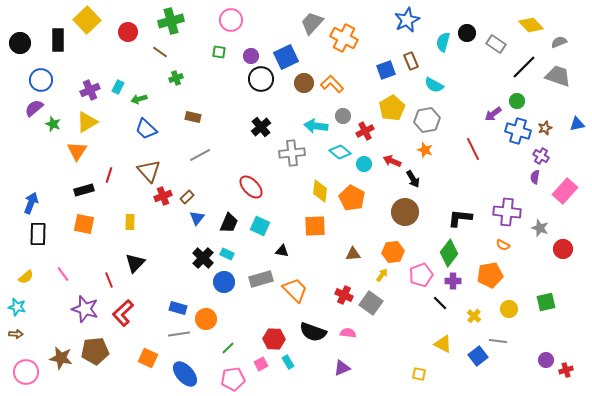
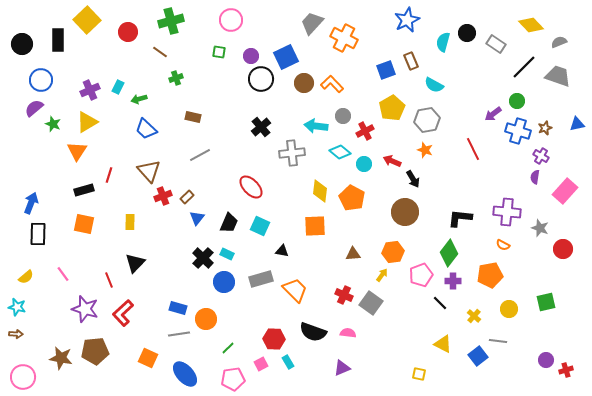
black circle at (20, 43): moved 2 px right, 1 px down
pink circle at (26, 372): moved 3 px left, 5 px down
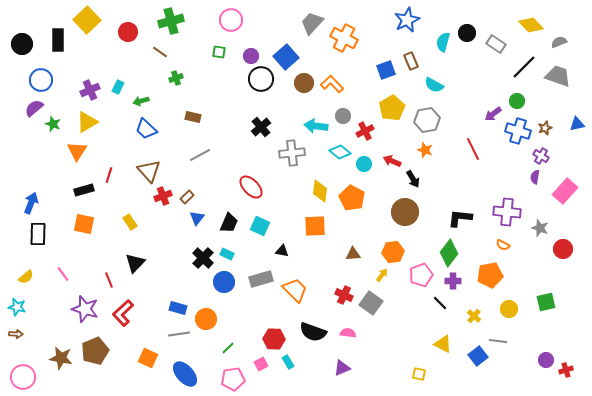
blue square at (286, 57): rotated 15 degrees counterclockwise
green arrow at (139, 99): moved 2 px right, 2 px down
yellow rectangle at (130, 222): rotated 35 degrees counterclockwise
brown pentagon at (95, 351): rotated 16 degrees counterclockwise
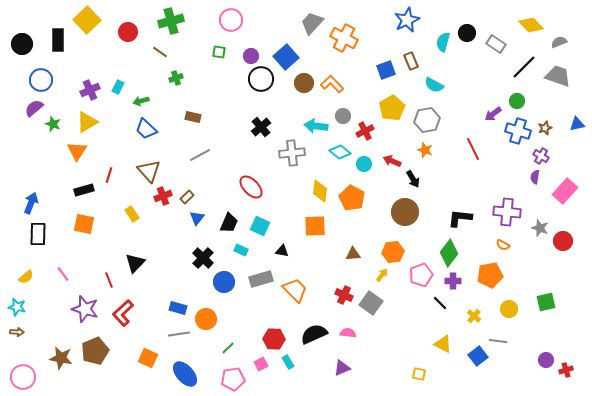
yellow rectangle at (130, 222): moved 2 px right, 8 px up
red circle at (563, 249): moved 8 px up
cyan rectangle at (227, 254): moved 14 px right, 4 px up
black semicircle at (313, 332): moved 1 px right, 2 px down; rotated 136 degrees clockwise
brown arrow at (16, 334): moved 1 px right, 2 px up
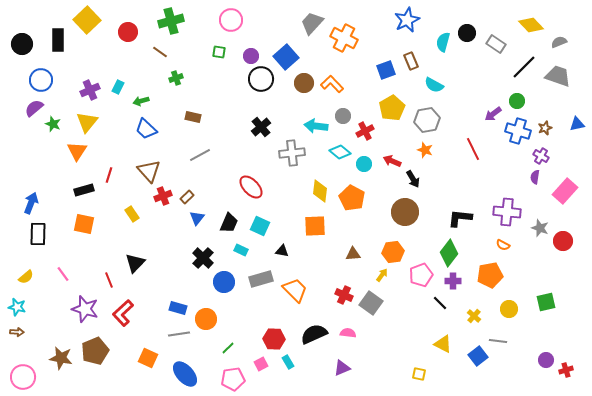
yellow triangle at (87, 122): rotated 20 degrees counterclockwise
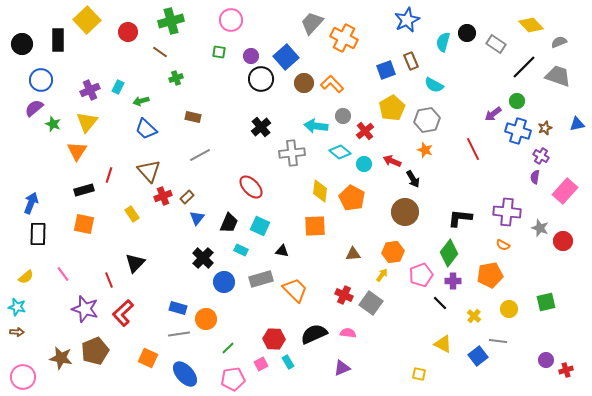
red cross at (365, 131): rotated 12 degrees counterclockwise
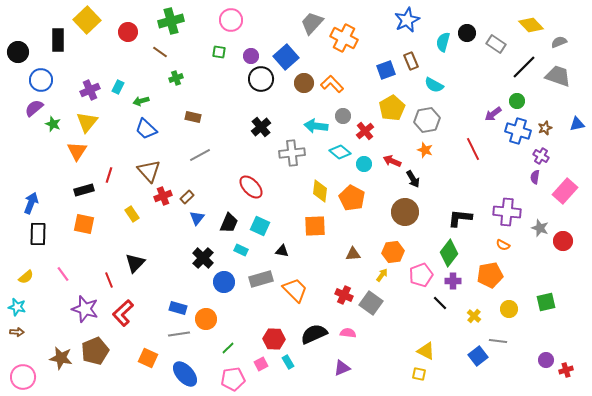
black circle at (22, 44): moved 4 px left, 8 px down
yellow triangle at (443, 344): moved 17 px left, 7 px down
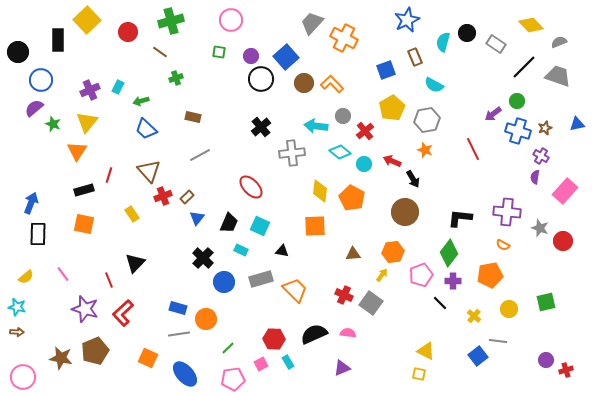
brown rectangle at (411, 61): moved 4 px right, 4 px up
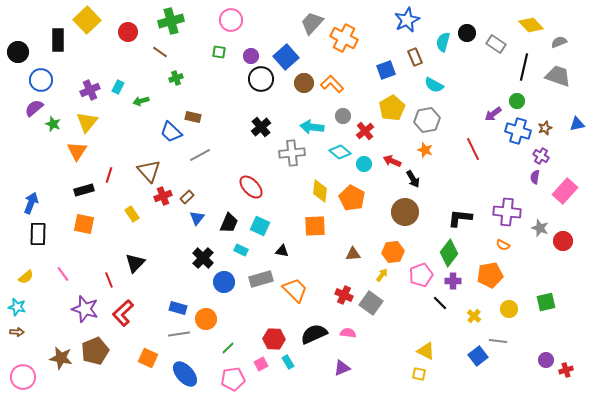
black line at (524, 67): rotated 32 degrees counterclockwise
cyan arrow at (316, 126): moved 4 px left, 1 px down
blue trapezoid at (146, 129): moved 25 px right, 3 px down
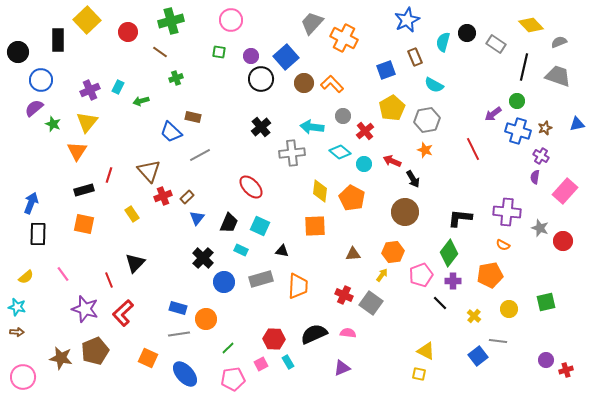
orange trapezoid at (295, 290): moved 3 px right, 4 px up; rotated 48 degrees clockwise
